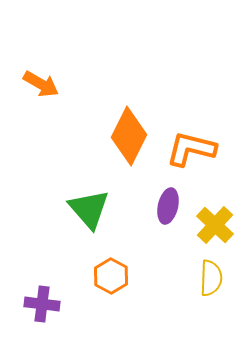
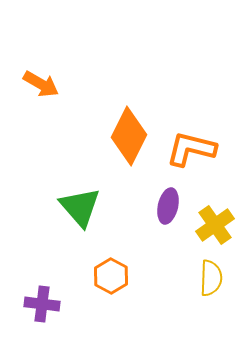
green triangle: moved 9 px left, 2 px up
yellow cross: rotated 12 degrees clockwise
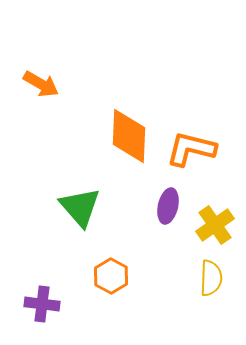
orange diamond: rotated 24 degrees counterclockwise
